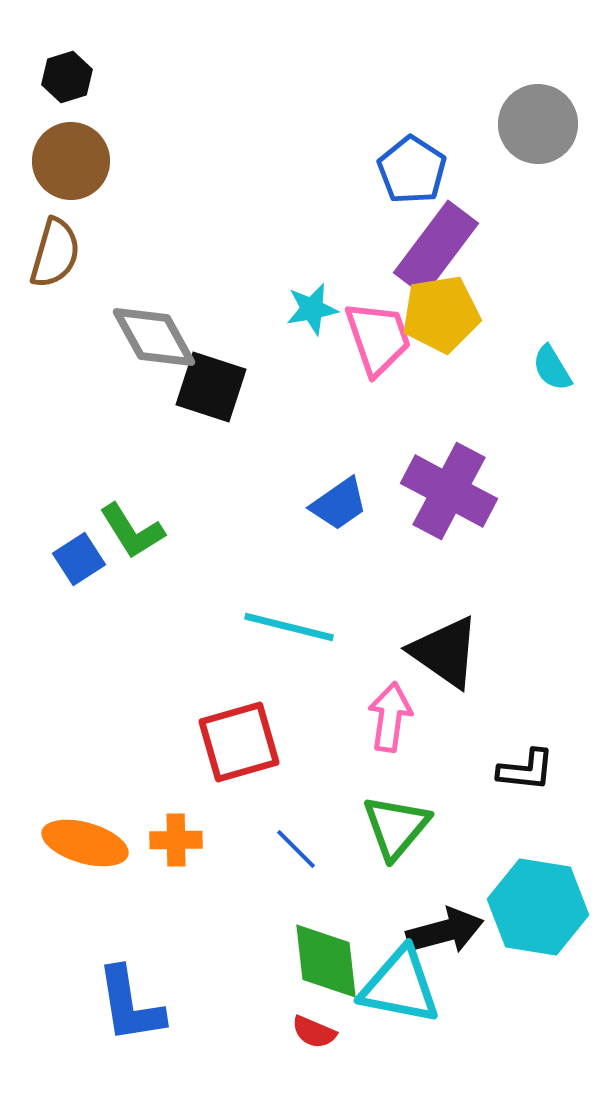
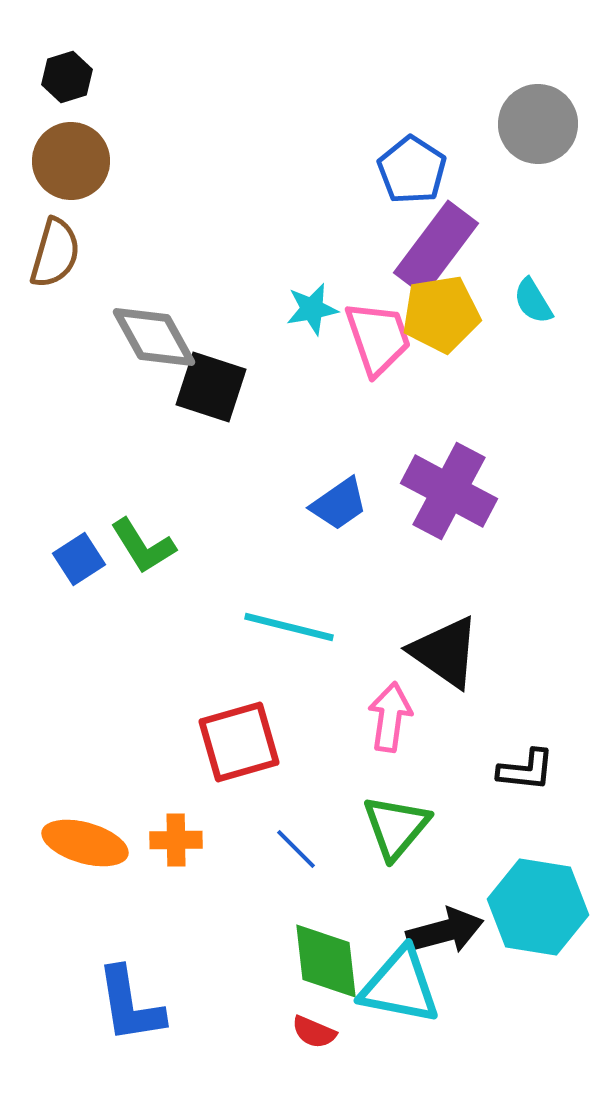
cyan semicircle: moved 19 px left, 67 px up
green L-shape: moved 11 px right, 15 px down
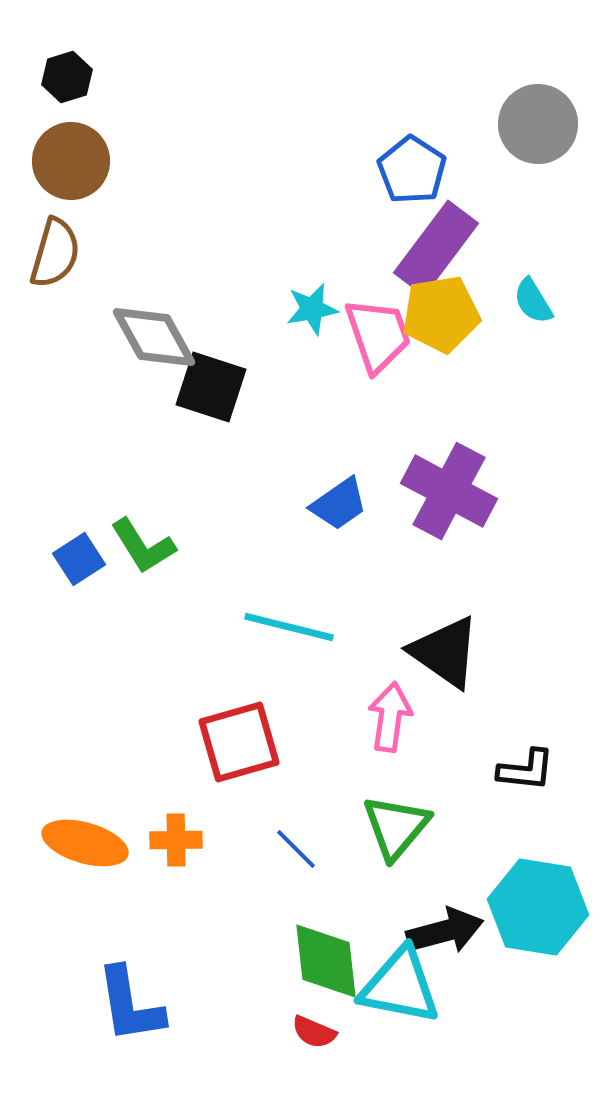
pink trapezoid: moved 3 px up
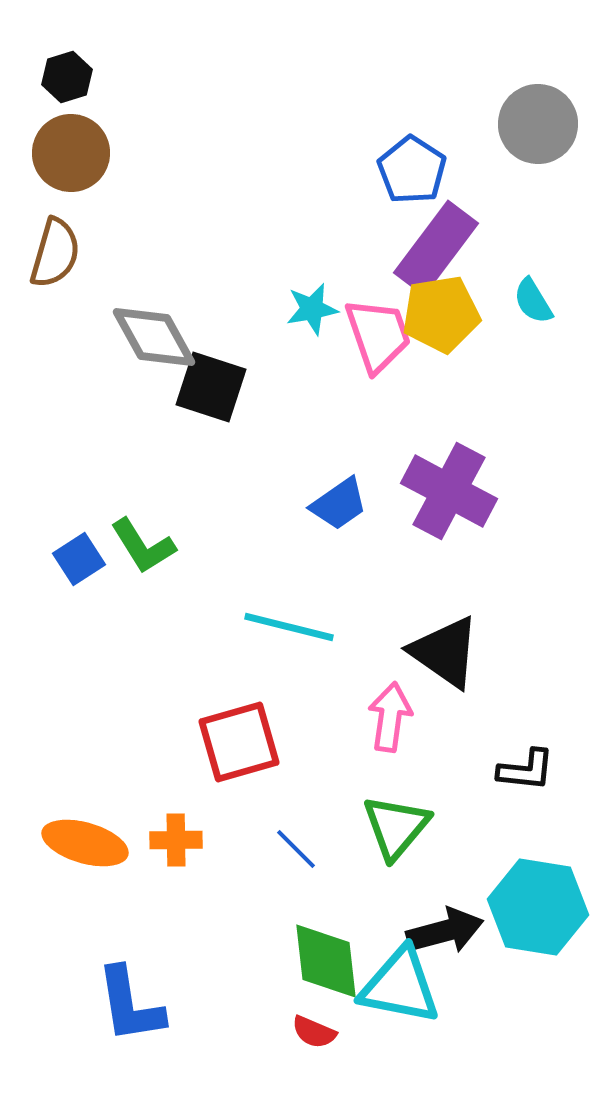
brown circle: moved 8 px up
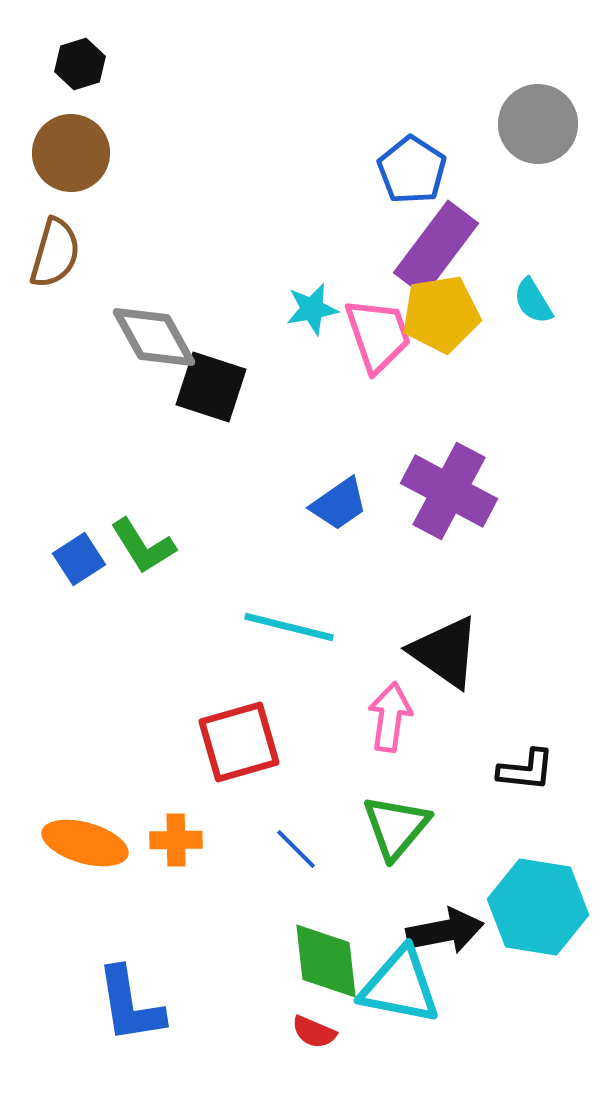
black hexagon: moved 13 px right, 13 px up
black arrow: rotated 4 degrees clockwise
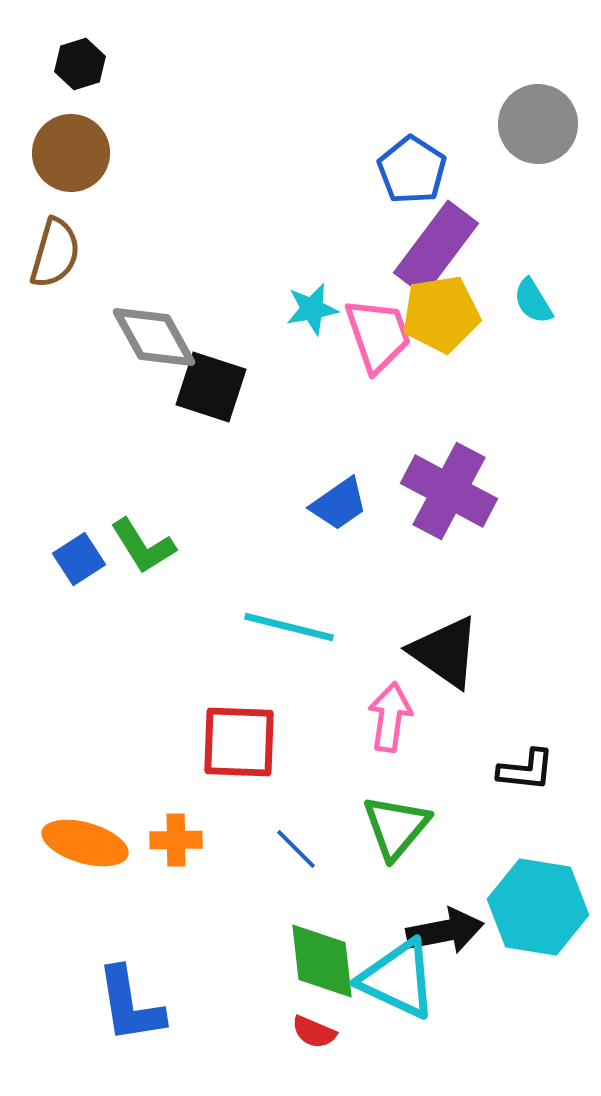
red square: rotated 18 degrees clockwise
green diamond: moved 4 px left
cyan triangle: moved 2 px left, 7 px up; rotated 14 degrees clockwise
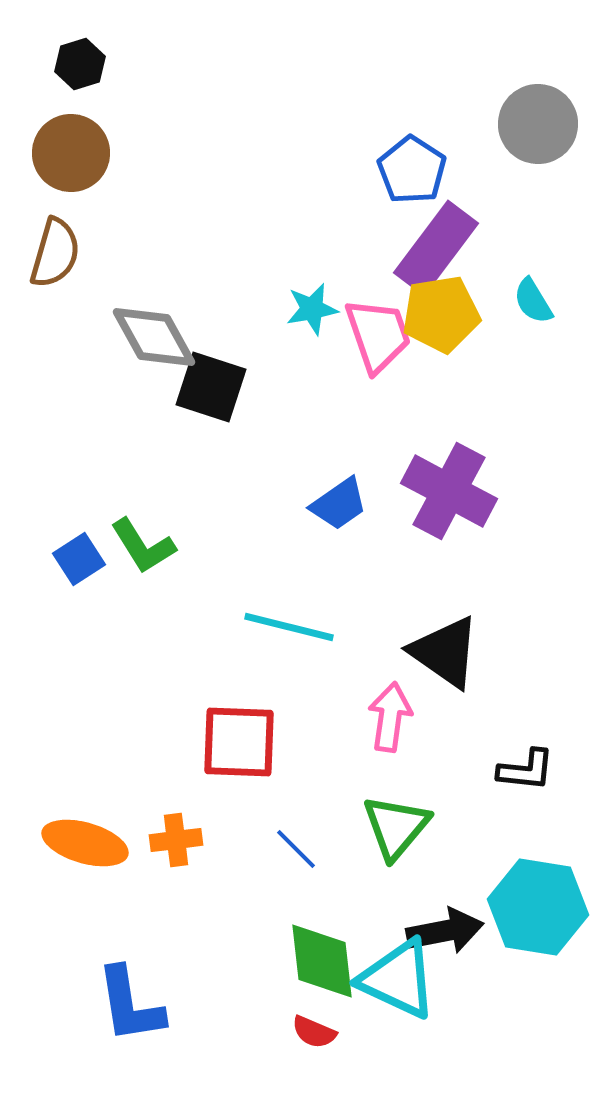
orange cross: rotated 6 degrees counterclockwise
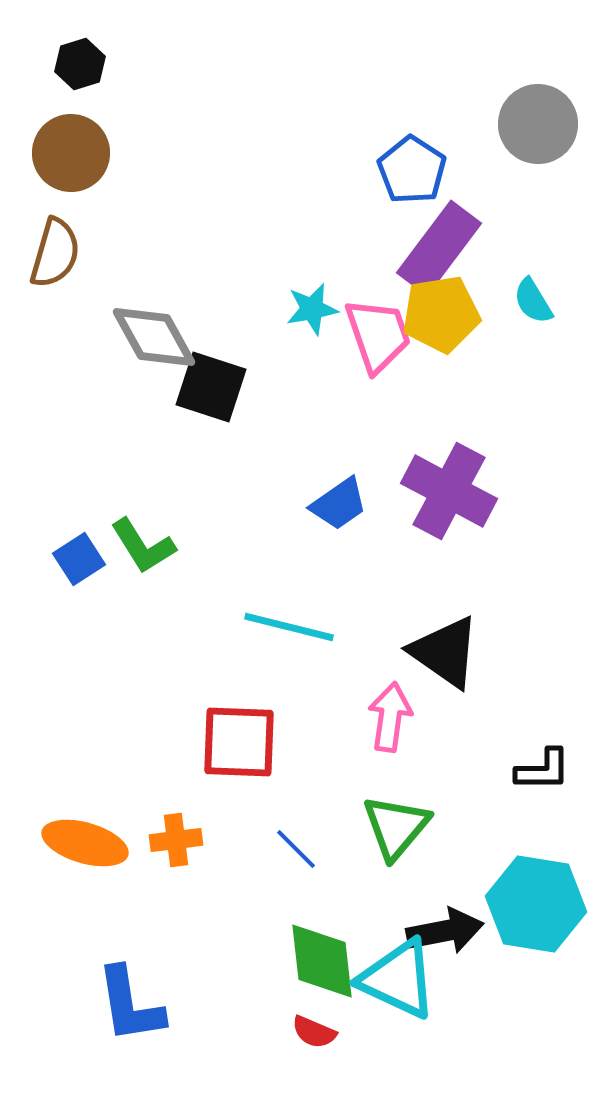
purple rectangle: moved 3 px right
black L-shape: moved 17 px right; rotated 6 degrees counterclockwise
cyan hexagon: moved 2 px left, 3 px up
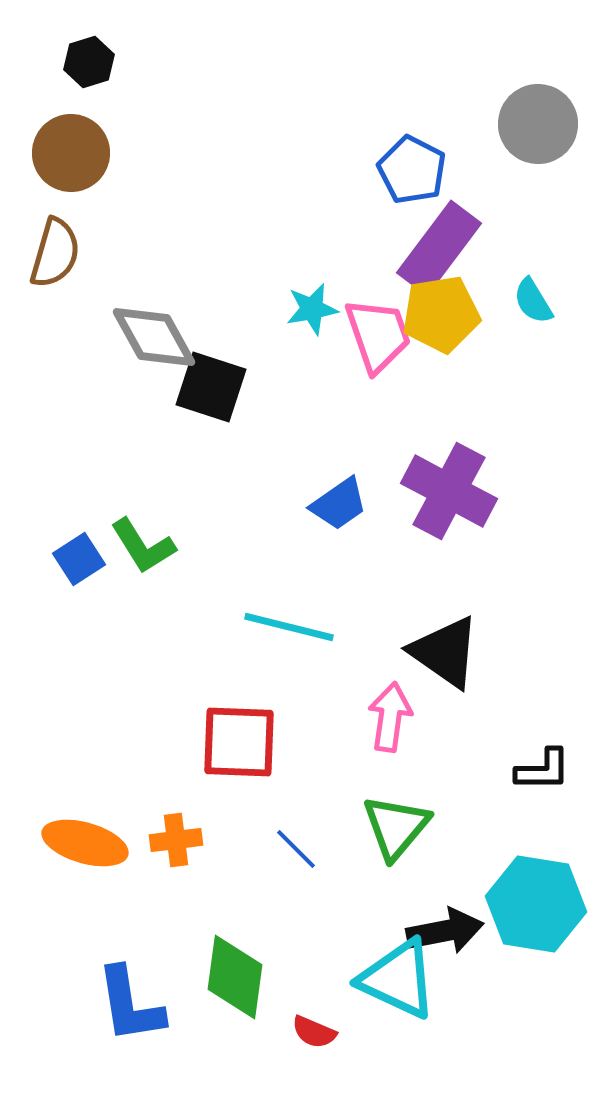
black hexagon: moved 9 px right, 2 px up
blue pentagon: rotated 6 degrees counterclockwise
green diamond: moved 87 px left, 16 px down; rotated 14 degrees clockwise
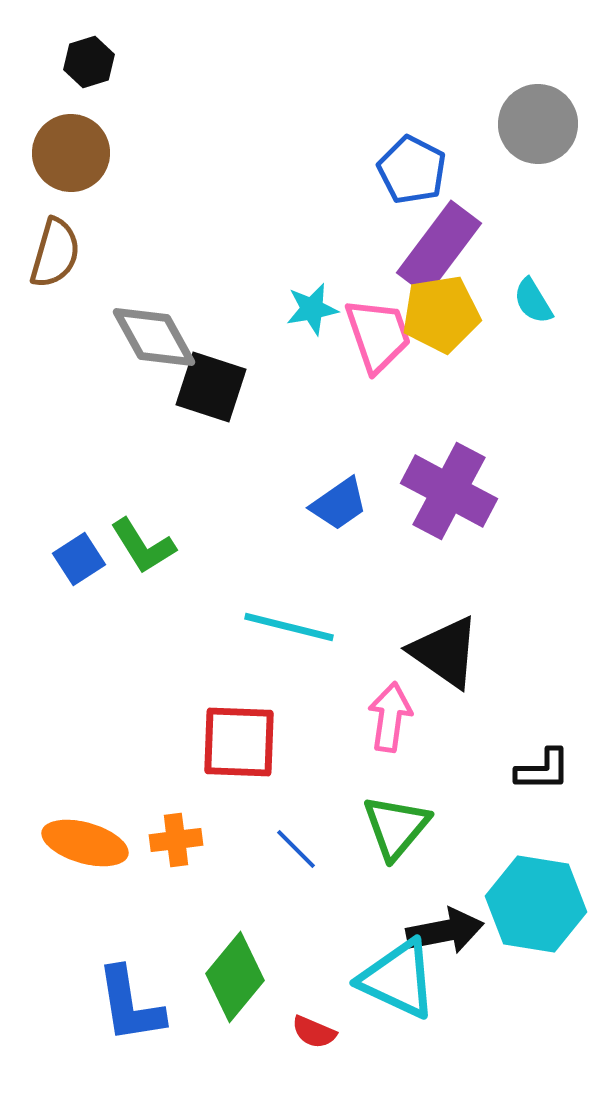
green diamond: rotated 32 degrees clockwise
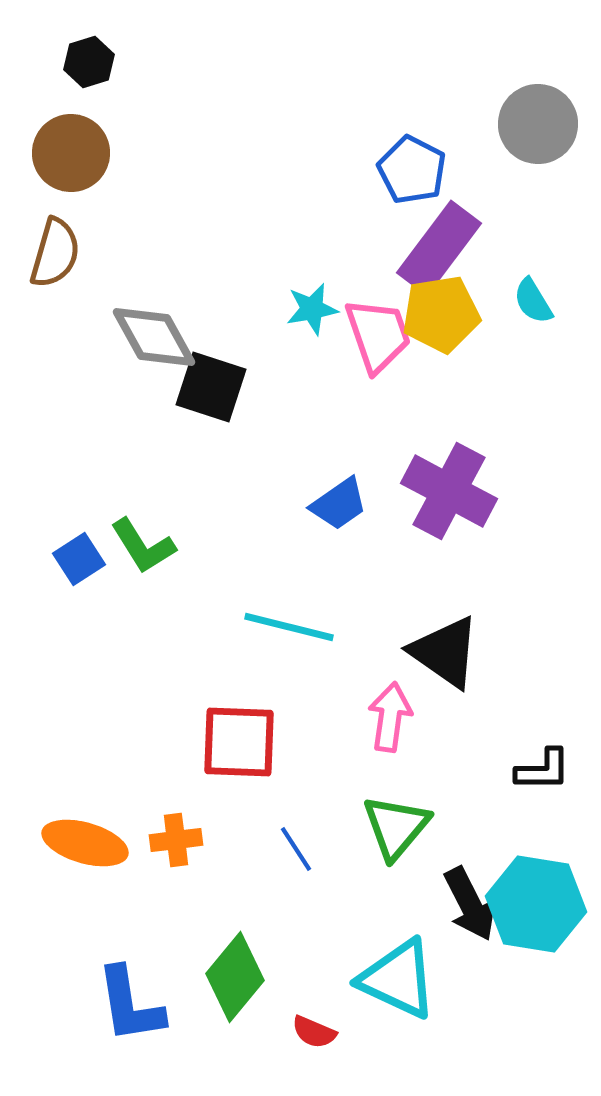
blue line: rotated 12 degrees clockwise
black arrow: moved 25 px right, 27 px up; rotated 74 degrees clockwise
